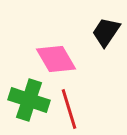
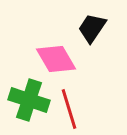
black trapezoid: moved 14 px left, 4 px up
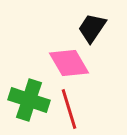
pink diamond: moved 13 px right, 4 px down
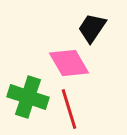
green cross: moved 1 px left, 3 px up
